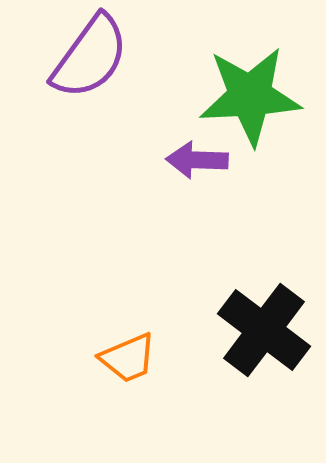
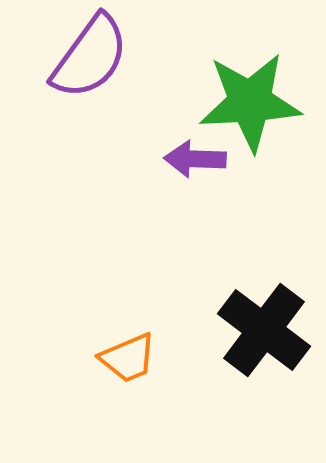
green star: moved 6 px down
purple arrow: moved 2 px left, 1 px up
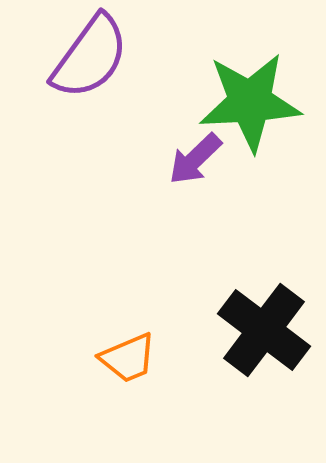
purple arrow: rotated 46 degrees counterclockwise
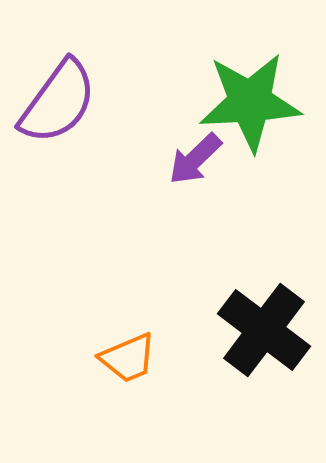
purple semicircle: moved 32 px left, 45 px down
